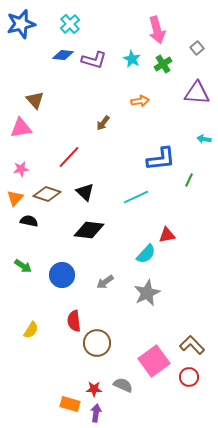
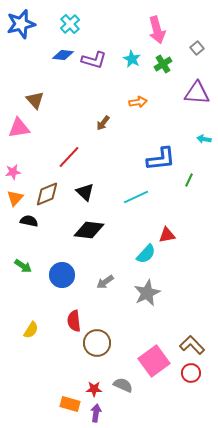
orange arrow: moved 2 px left, 1 px down
pink triangle: moved 2 px left
pink star: moved 8 px left, 3 px down
brown diamond: rotated 40 degrees counterclockwise
red circle: moved 2 px right, 4 px up
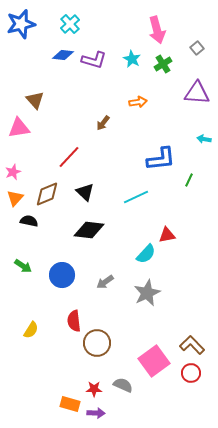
pink star: rotated 14 degrees counterclockwise
purple arrow: rotated 84 degrees clockwise
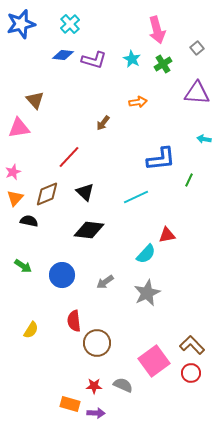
red star: moved 3 px up
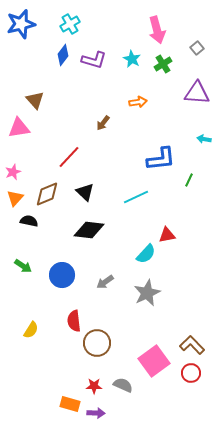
cyan cross: rotated 12 degrees clockwise
blue diamond: rotated 60 degrees counterclockwise
